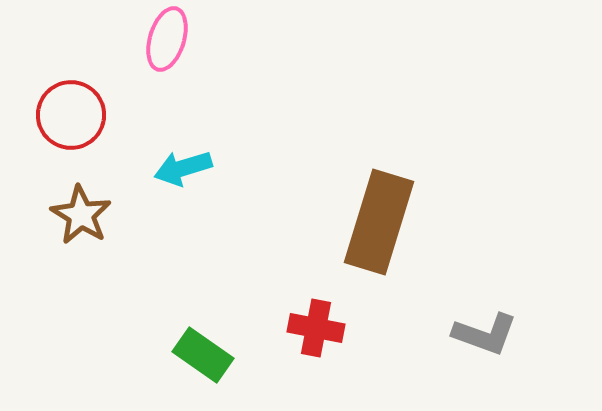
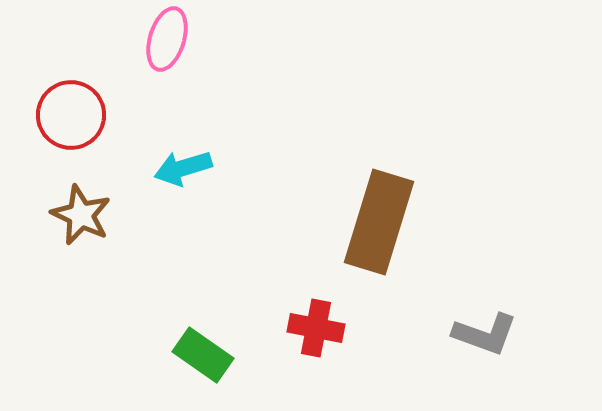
brown star: rotated 6 degrees counterclockwise
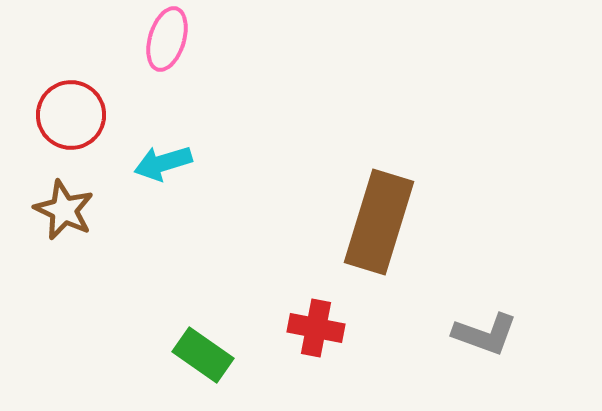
cyan arrow: moved 20 px left, 5 px up
brown star: moved 17 px left, 5 px up
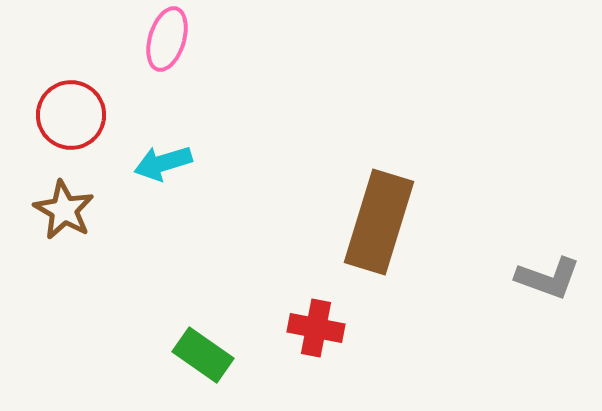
brown star: rotated 4 degrees clockwise
gray L-shape: moved 63 px right, 56 px up
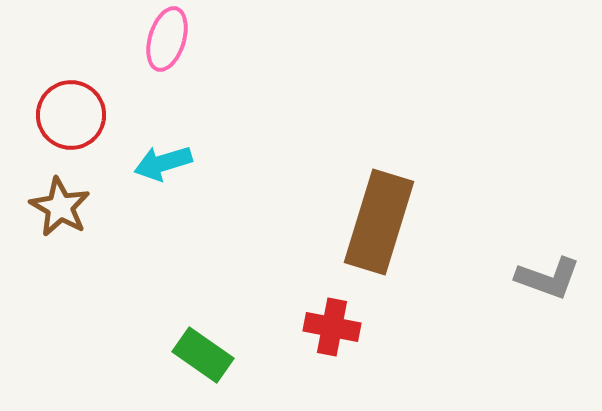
brown star: moved 4 px left, 3 px up
red cross: moved 16 px right, 1 px up
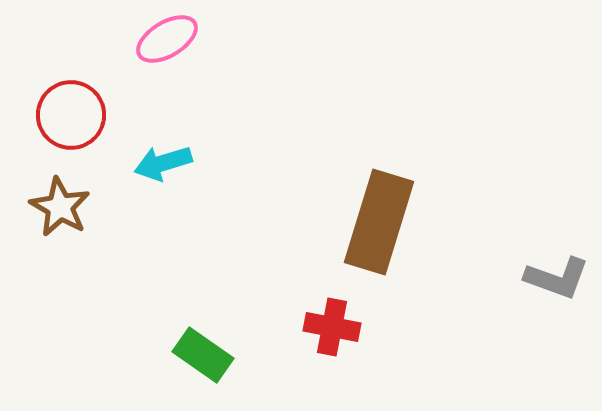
pink ellipse: rotated 42 degrees clockwise
gray L-shape: moved 9 px right
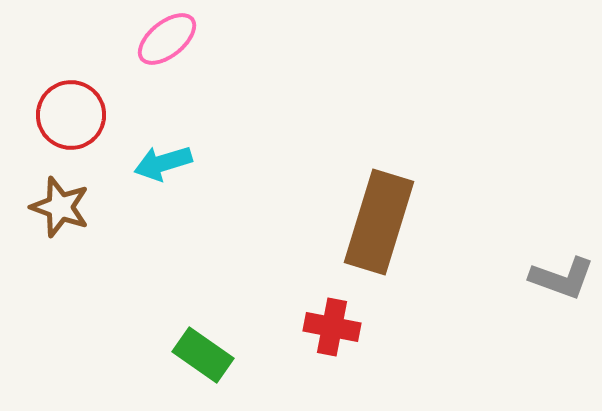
pink ellipse: rotated 8 degrees counterclockwise
brown star: rotated 10 degrees counterclockwise
gray L-shape: moved 5 px right
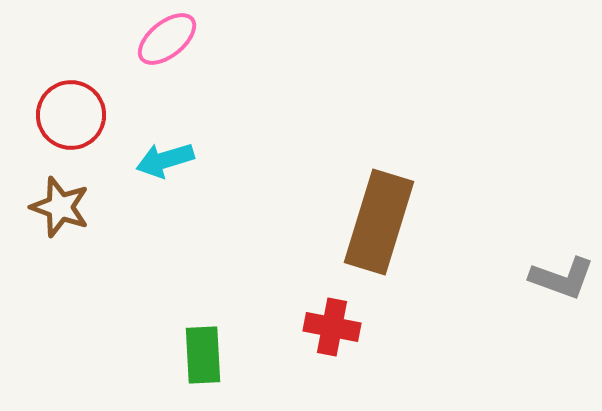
cyan arrow: moved 2 px right, 3 px up
green rectangle: rotated 52 degrees clockwise
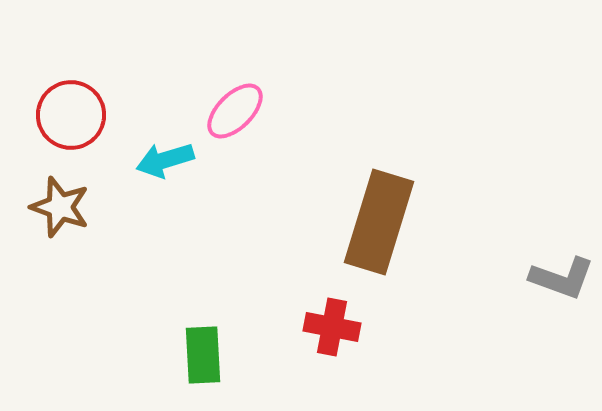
pink ellipse: moved 68 px right, 72 px down; rotated 6 degrees counterclockwise
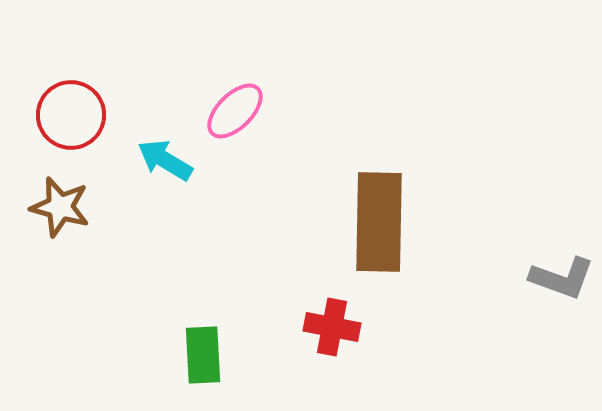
cyan arrow: rotated 48 degrees clockwise
brown star: rotated 4 degrees counterclockwise
brown rectangle: rotated 16 degrees counterclockwise
